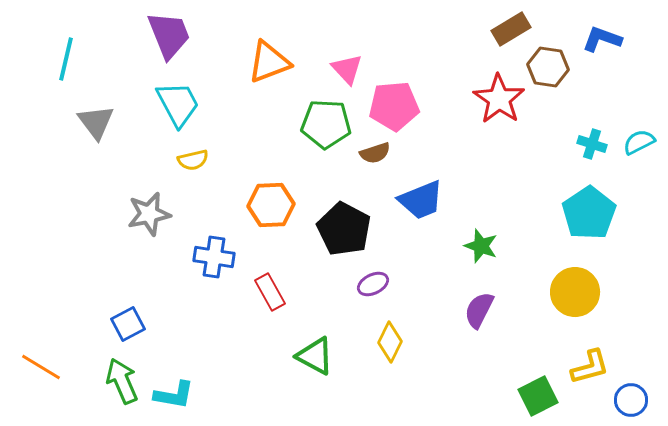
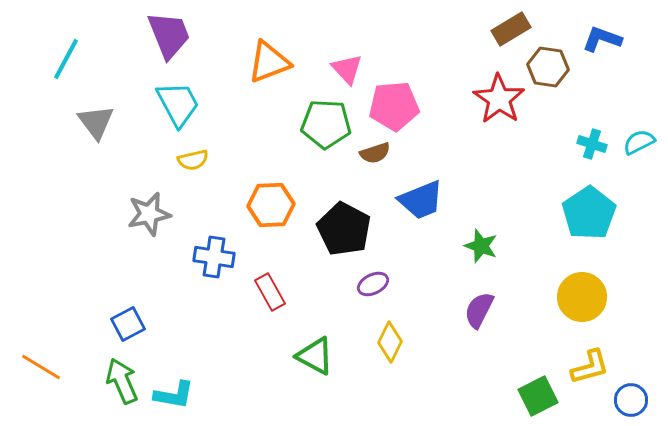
cyan line: rotated 15 degrees clockwise
yellow circle: moved 7 px right, 5 px down
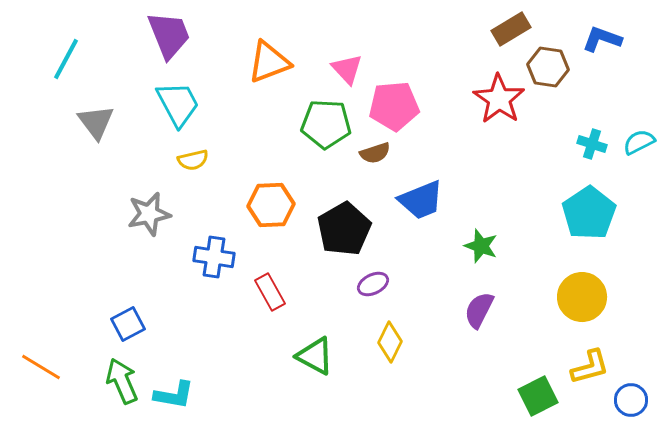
black pentagon: rotated 14 degrees clockwise
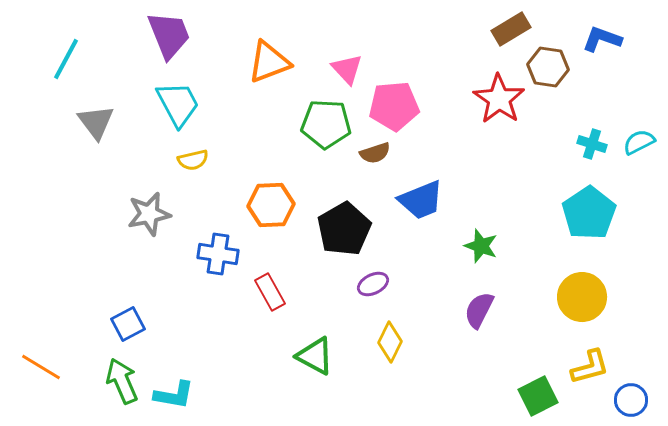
blue cross: moved 4 px right, 3 px up
